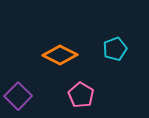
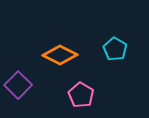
cyan pentagon: rotated 20 degrees counterclockwise
purple square: moved 11 px up
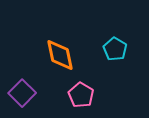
orange diamond: rotated 52 degrees clockwise
purple square: moved 4 px right, 8 px down
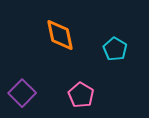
orange diamond: moved 20 px up
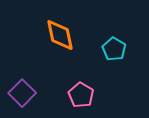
cyan pentagon: moved 1 px left
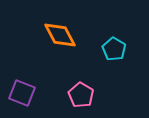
orange diamond: rotated 16 degrees counterclockwise
purple square: rotated 24 degrees counterclockwise
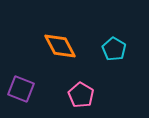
orange diamond: moved 11 px down
purple square: moved 1 px left, 4 px up
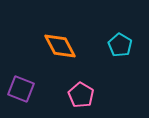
cyan pentagon: moved 6 px right, 4 px up
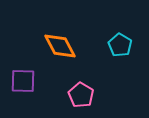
purple square: moved 2 px right, 8 px up; rotated 20 degrees counterclockwise
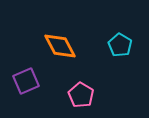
purple square: moved 3 px right; rotated 24 degrees counterclockwise
